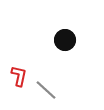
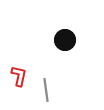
gray line: rotated 40 degrees clockwise
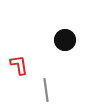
red L-shape: moved 11 px up; rotated 20 degrees counterclockwise
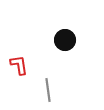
gray line: moved 2 px right
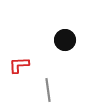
red L-shape: rotated 85 degrees counterclockwise
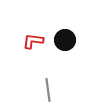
red L-shape: moved 14 px right, 24 px up; rotated 10 degrees clockwise
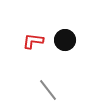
gray line: rotated 30 degrees counterclockwise
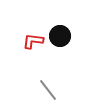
black circle: moved 5 px left, 4 px up
